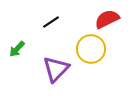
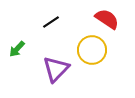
red semicircle: rotated 60 degrees clockwise
yellow circle: moved 1 px right, 1 px down
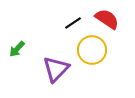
black line: moved 22 px right, 1 px down
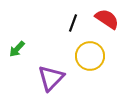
black line: rotated 36 degrees counterclockwise
yellow circle: moved 2 px left, 6 px down
purple triangle: moved 5 px left, 9 px down
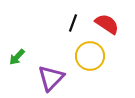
red semicircle: moved 5 px down
green arrow: moved 8 px down
